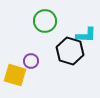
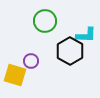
black hexagon: rotated 12 degrees clockwise
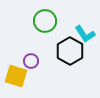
cyan L-shape: moved 1 px left, 1 px up; rotated 55 degrees clockwise
yellow square: moved 1 px right, 1 px down
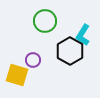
cyan L-shape: moved 2 px left, 1 px down; rotated 65 degrees clockwise
purple circle: moved 2 px right, 1 px up
yellow square: moved 1 px right, 1 px up
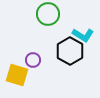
green circle: moved 3 px right, 7 px up
cyan L-shape: rotated 90 degrees counterclockwise
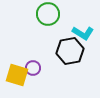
cyan L-shape: moved 2 px up
black hexagon: rotated 20 degrees clockwise
purple circle: moved 8 px down
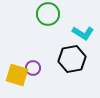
black hexagon: moved 2 px right, 8 px down
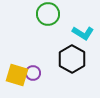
black hexagon: rotated 20 degrees counterclockwise
purple circle: moved 5 px down
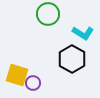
purple circle: moved 10 px down
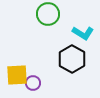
yellow square: rotated 20 degrees counterclockwise
